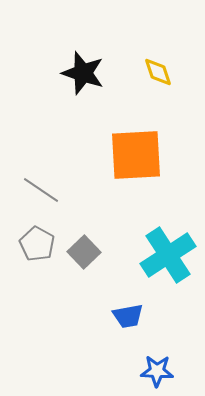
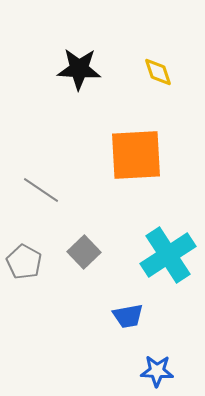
black star: moved 4 px left, 4 px up; rotated 15 degrees counterclockwise
gray pentagon: moved 13 px left, 18 px down
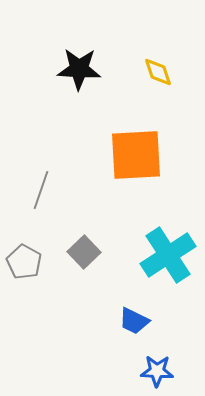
gray line: rotated 75 degrees clockwise
blue trapezoid: moved 6 px right, 5 px down; rotated 36 degrees clockwise
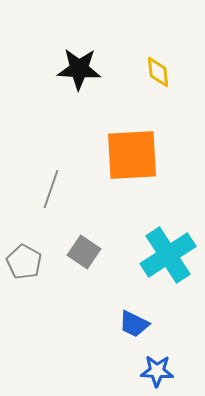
yellow diamond: rotated 12 degrees clockwise
orange square: moved 4 px left
gray line: moved 10 px right, 1 px up
gray square: rotated 12 degrees counterclockwise
blue trapezoid: moved 3 px down
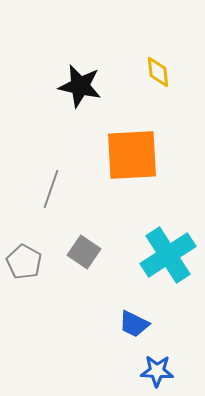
black star: moved 1 px right, 17 px down; rotated 9 degrees clockwise
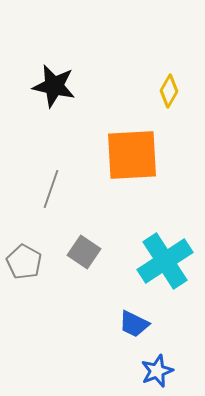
yellow diamond: moved 11 px right, 19 px down; rotated 36 degrees clockwise
black star: moved 26 px left
cyan cross: moved 3 px left, 6 px down
blue star: rotated 24 degrees counterclockwise
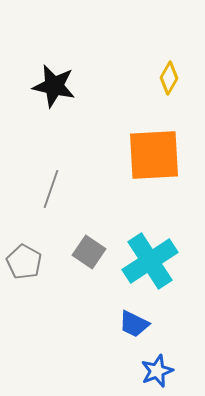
yellow diamond: moved 13 px up
orange square: moved 22 px right
gray square: moved 5 px right
cyan cross: moved 15 px left
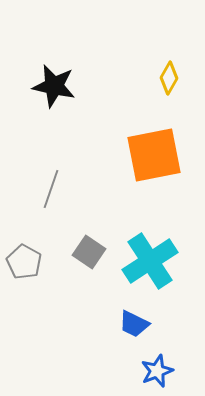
orange square: rotated 8 degrees counterclockwise
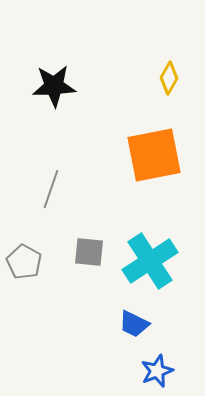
black star: rotated 15 degrees counterclockwise
gray square: rotated 28 degrees counterclockwise
